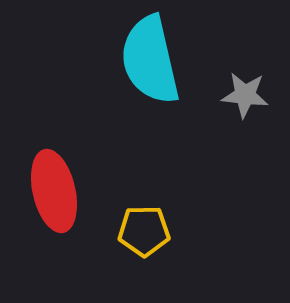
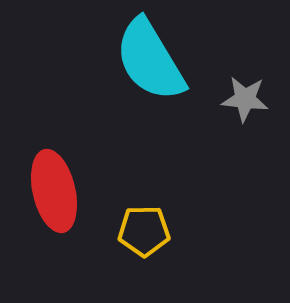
cyan semicircle: rotated 18 degrees counterclockwise
gray star: moved 4 px down
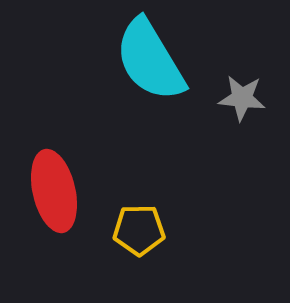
gray star: moved 3 px left, 1 px up
yellow pentagon: moved 5 px left, 1 px up
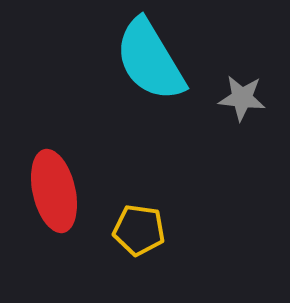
yellow pentagon: rotated 9 degrees clockwise
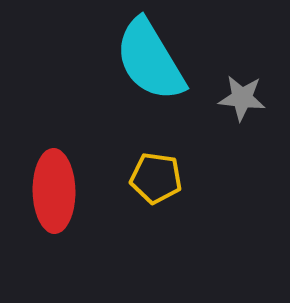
red ellipse: rotated 12 degrees clockwise
yellow pentagon: moved 17 px right, 52 px up
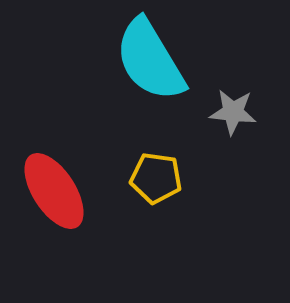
gray star: moved 9 px left, 14 px down
red ellipse: rotated 32 degrees counterclockwise
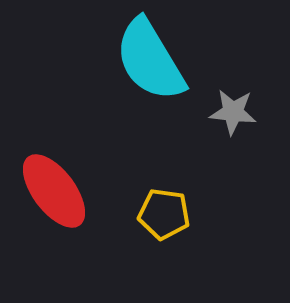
yellow pentagon: moved 8 px right, 36 px down
red ellipse: rotated 4 degrees counterclockwise
